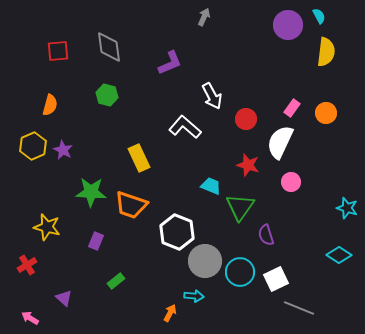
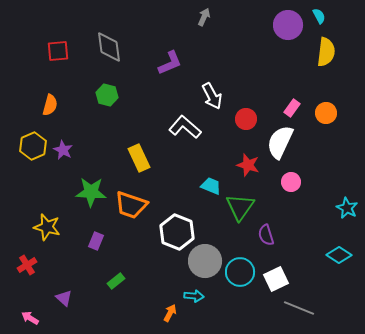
cyan star: rotated 10 degrees clockwise
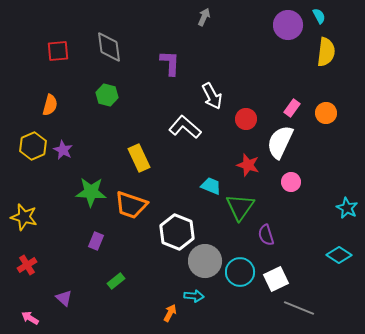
purple L-shape: rotated 64 degrees counterclockwise
yellow star: moved 23 px left, 10 px up
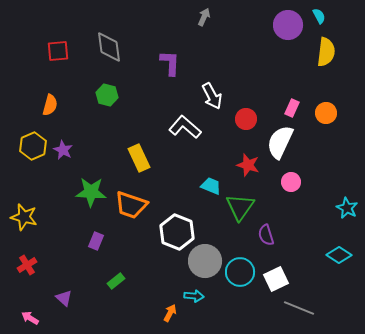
pink rectangle: rotated 12 degrees counterclockwise
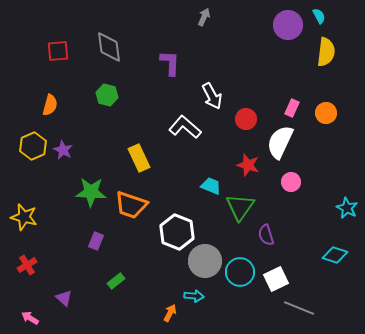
cyan diamond: moved 4 px left; rotated 15 degrees counterclockwise
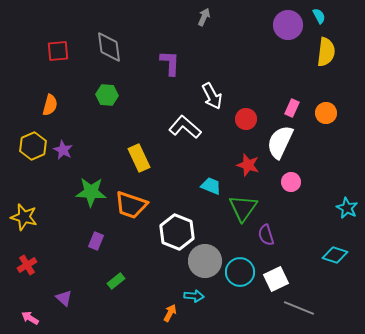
green hexagon: rotated 10 degrees counterclockwise
green triangle: moved 3 px right, 1 px down
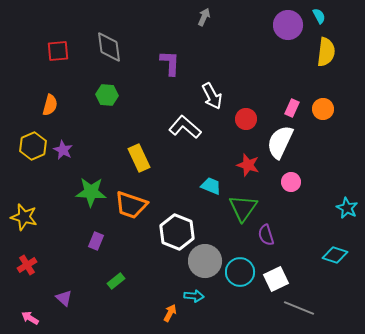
orange circle: moved 3 px left, 4 px up
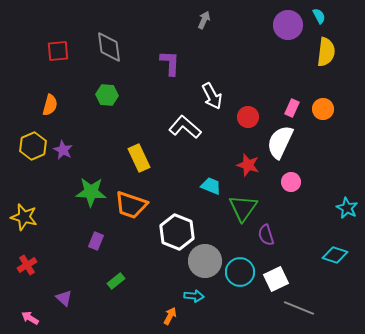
gray arrow: moved 3 px down
red circle: moved 2 px right, 2 px up
orange arrow: moved 3 px down
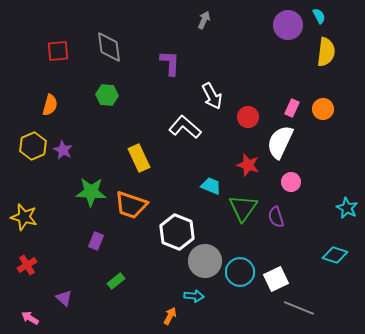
purple semicircle: moved 10 px right, 18 px up
